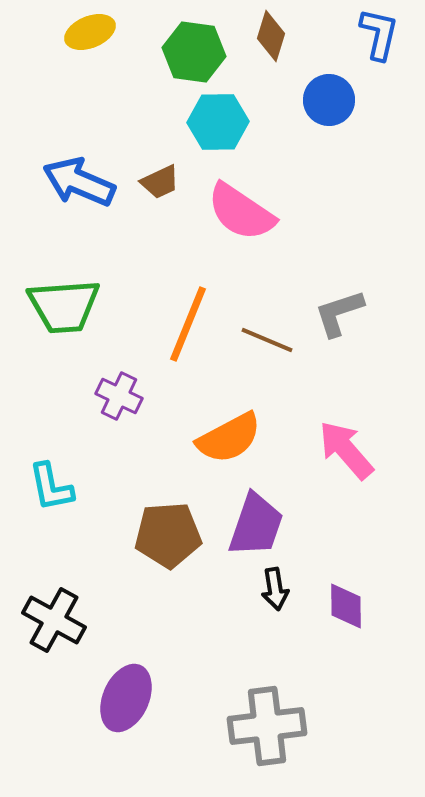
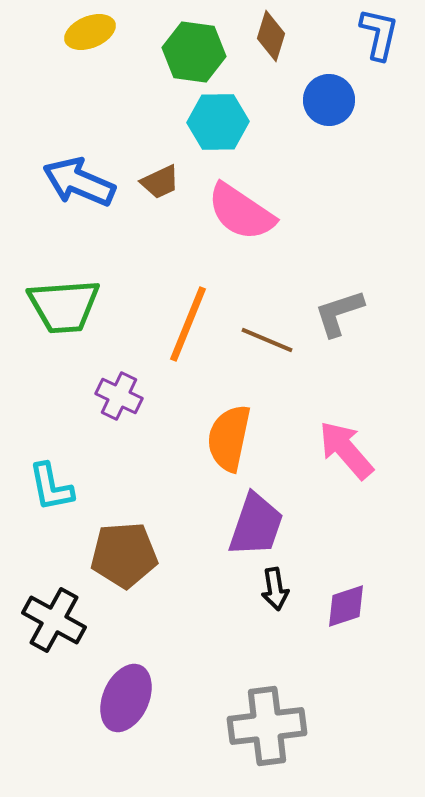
orange semicircle: rotated 130 degrees clockwise
brown pentagon: moved 44 px left, 20 px down
purple diamond: rotated 72 degrees clockwise
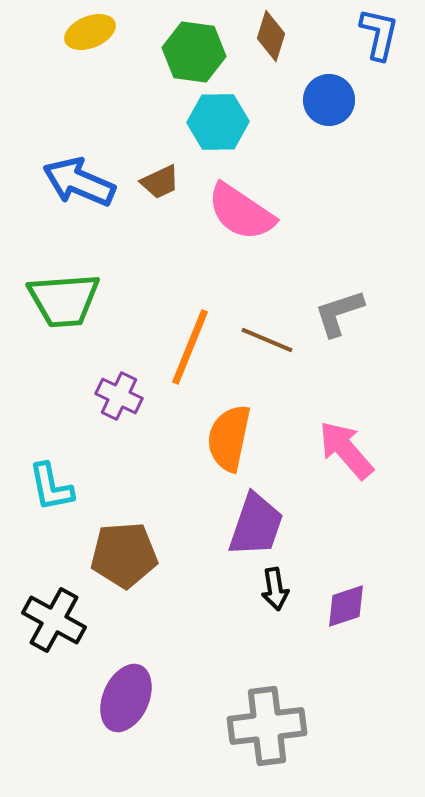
green trapezoid: moved 6 px up
orange line: moved 2 px right, 23 px down
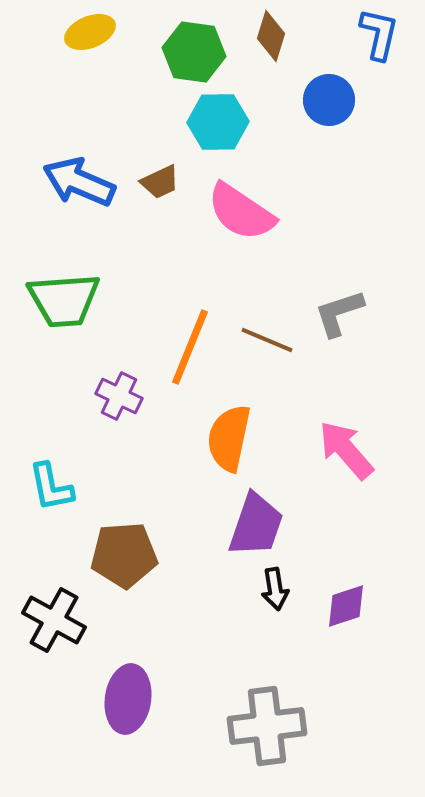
purple ellipse: moved 2 px right, 1 px down; rotated 16 degrees counterclockwise
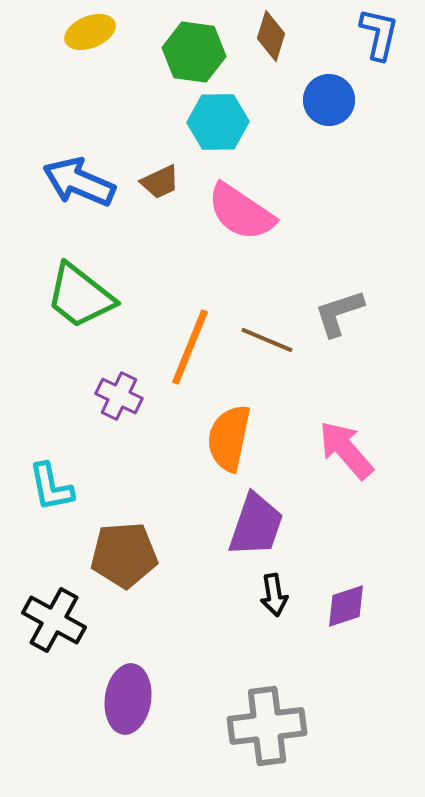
green trapezoid: moved 16 px right, 4 px up; rotated 42 degrees clockwise
black arrow: moved 1 px left, 6 px down
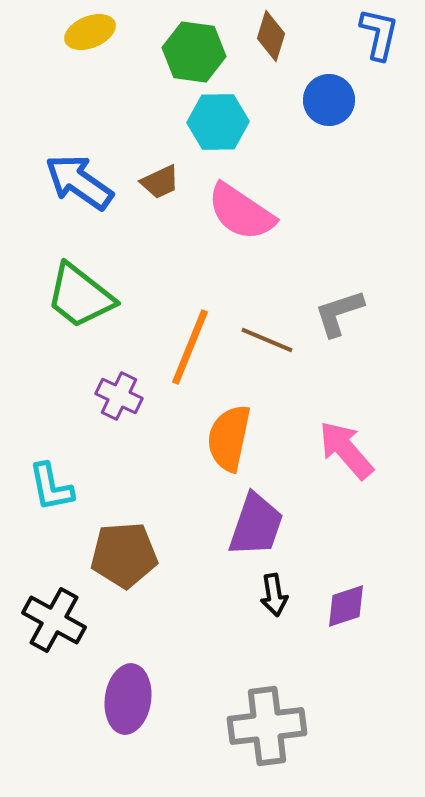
blue arrow: rotated 12 degrees clockwise
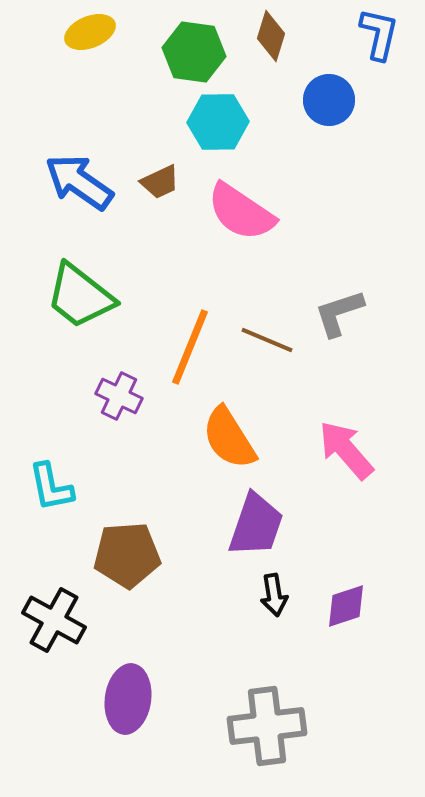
orange semicircle: rotated 44 degrees counterclockwise
brown pentagon: moved 3 px right
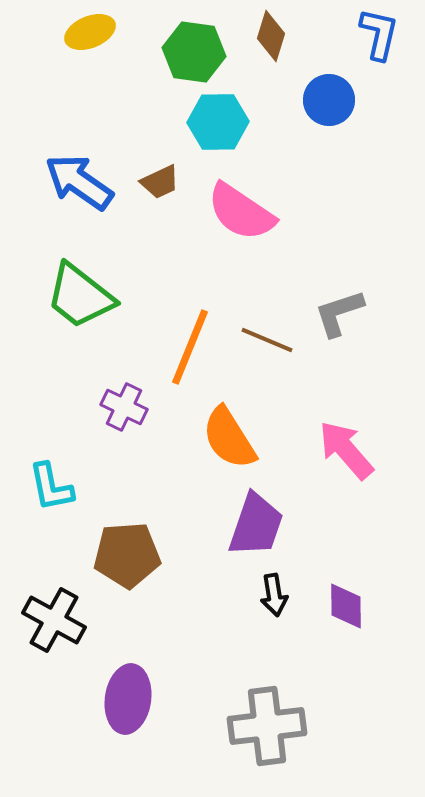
purple cross: moved 5 px right, 11 px down
purple diamond: rotated 72 degrees counterclockwise
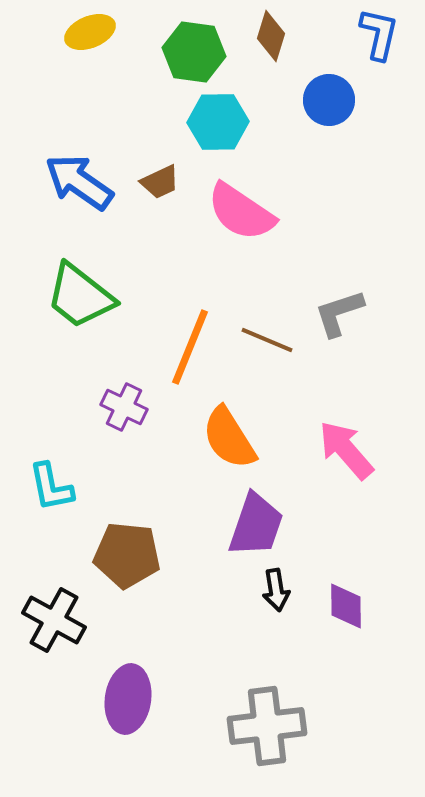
brown pentagon: rotated 10 degrees clockwise
black arrow: moved 2 px right, 5 px up
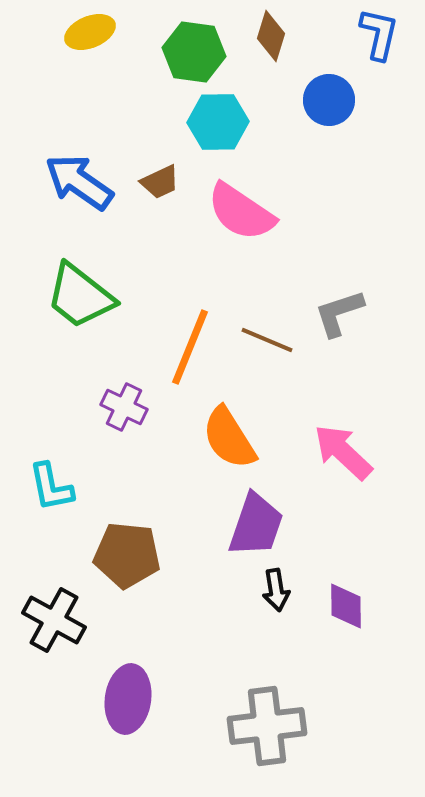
pink arrow: moved 3 px left, 2 px down; rotated 6 degrees counterclockwise
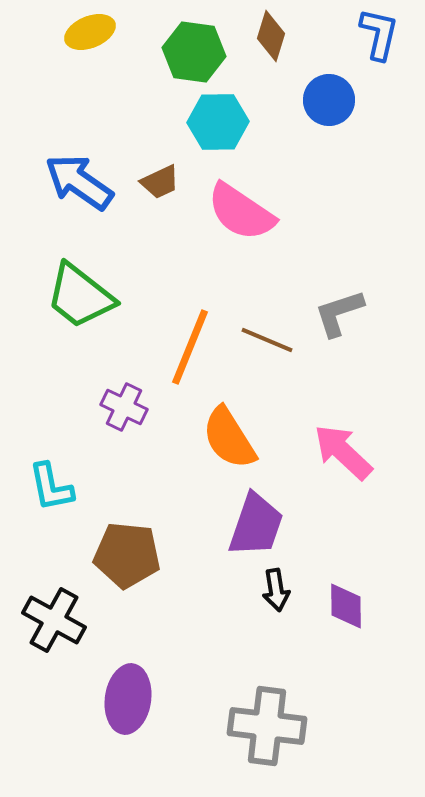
gray cross: rotated 14 degrees clockwise
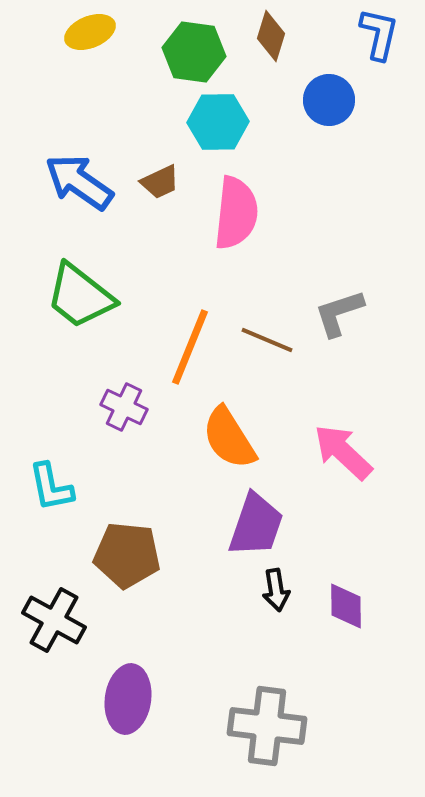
pink semicircle: moved 5 px left, 1 px down; rotated 118 degrees counterclockwise
